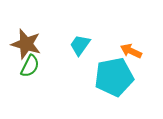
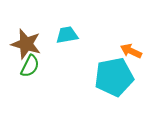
cyan trapezoid: moved 13 px left, 10 px up; rotated 45 degrees clockwise
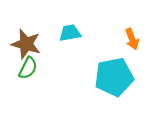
cyan trapezoid: moved 3 px right, 2 px up
orange arrow: moved 1 px right, 12 px up; rotated 135 degrees counterclockwise
green semicircle: moved 2 px left, 2 px down
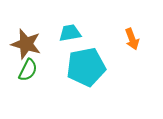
green semicircle: moved 2 px down
cyan pentagon: moved 28 px left, 10 px up
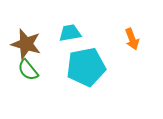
green semicircle: rotated 115 degrees clockwise
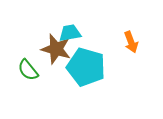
orange arrow: moved 1 px left, 3 px down
brown star: moved 30 px right, 5 px down
cyan pentagon: rotated 27 degrees clockwise
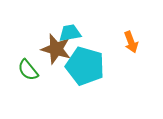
cyan pentagon: moved 1 px left, 1 px up
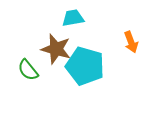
cyan trapezoid: moved 3 px right, 15 px up
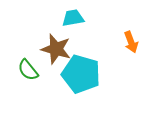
cyan pentagon: moved 4 px left, 8 px down
